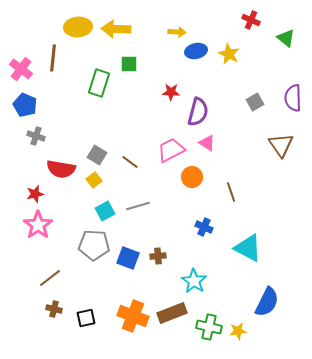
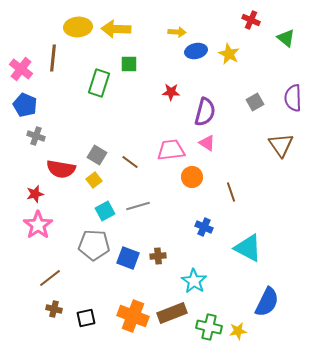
purple semicircle at (198, 112): moved 7 px right
pink trapezoid at (171, 150): rotated 20 degrees clockwise
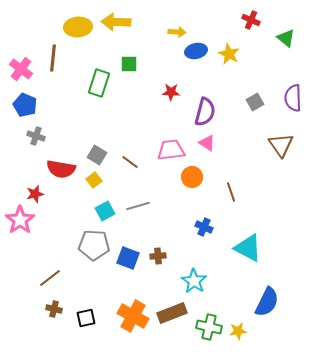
yellow arrow at (116, 29): moved 7 px up
pink star at (38, 225): moved 18 px left, 5 px up
orange cross at (133, 316): rotated 8 degrees clockwise
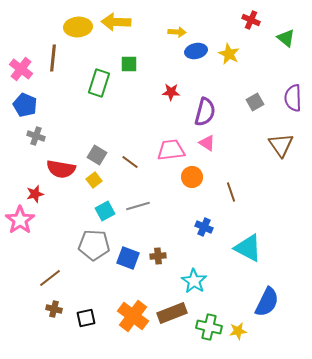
orange cross at (133, 316): rotated 8 degrees clockwise
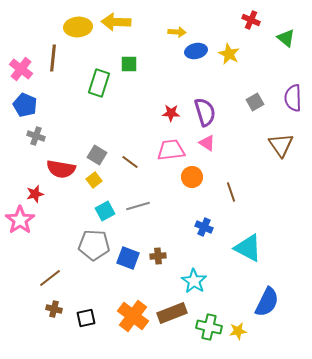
red star at (171, 92): moved 21 px down
purple semicircle at (205, 112): rotated 32 degrees counterclockwise
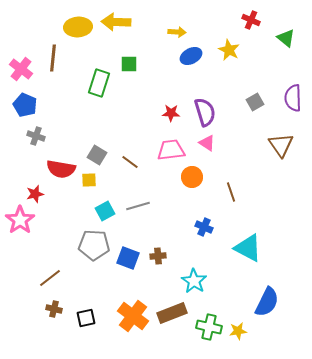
blue ellipse at (196, 51): moved 5 px left, 5 px down; rotated 15 degrees counterclockwise
yellow star at (229, 54): moved 4 px up
yellow square at (94, 180): moved 5 px left; rotated 35 degrees clockwise
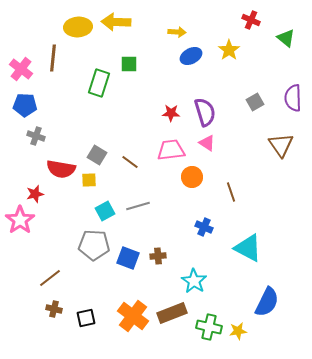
yellow star at (229, 50): rotated 10 degrees clockwise
blue pentagon at (25, 105): rotated 20 degrees counterclockwise
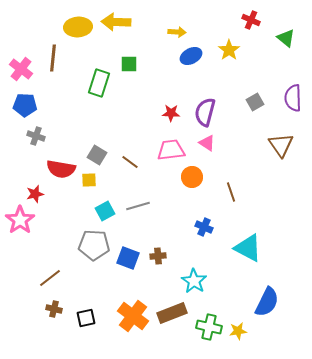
purple semicircle at (205, 112): rotated 148 degrees counterclockwise
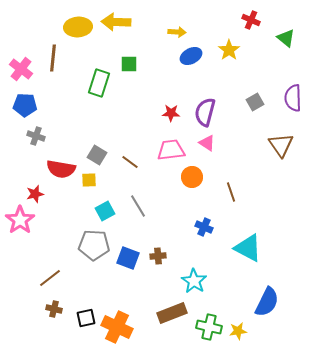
gray line at (138, 206): rotated 75 degrees clockwise
orange cross at (133, 316): moved 16 px left, 11 px down; rotated 12 degrees counterclockwise
